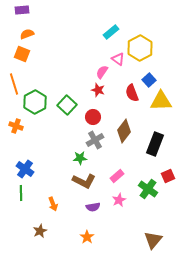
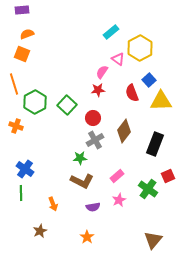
red star: rotated 24 degrees counterclockwise
red circle: moved 1 px down
brown L-shape: moved 2 px left
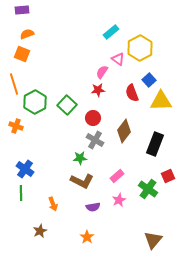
gray cross: rotated 30 degrees counterclockwise
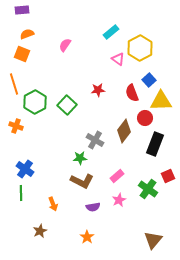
pink semicircle: moved 37 px left, 27 px up
red circle: moved 52 px right
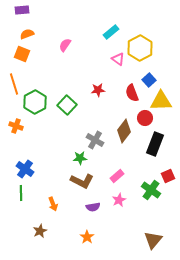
green cross: moved 3 px right, 1 px down
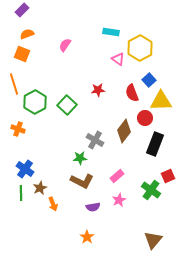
purple rectangle: rotated 40 degrees counterclockwise
cyan rectangle: rotated 49 degrees clockwise
orange cross: moved 2 px right, 3 px down
brown star: moved 43 px up
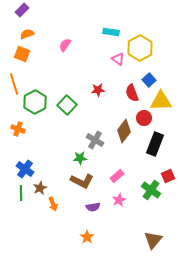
red circle: moved 1 px left
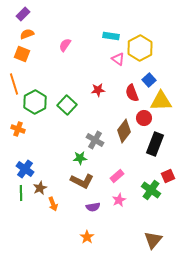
purple rectangle: moved 1 px right, 4 px down
cyan rectangle: moved 4 px down
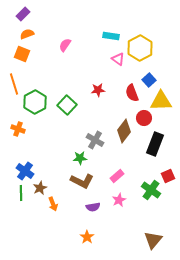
blue cross: moved 2 px down
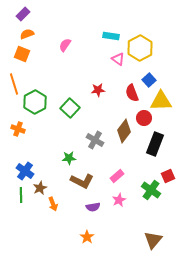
green square: moved 3 px right, 3 px down
green star: moved 11 px left
green line: moved 2 px down
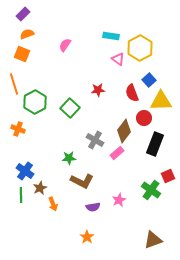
pink rectangle: moved 23 px up
brown triangle: rotated 30 degrees clockwise
